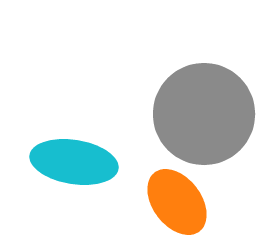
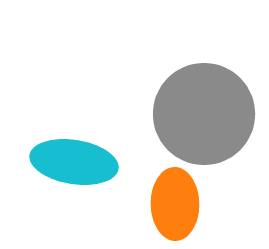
orange ellipse: moved 2 px left, 2 px down; rotated 36 degrees clockwise
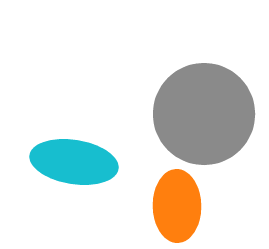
orange ellipse: moved 2 px right, 2 px down
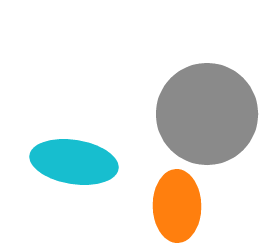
gray circle: moved 3 px right
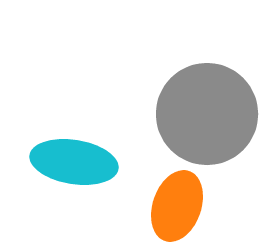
orange ellipse: rotated 20 degrees clockwise
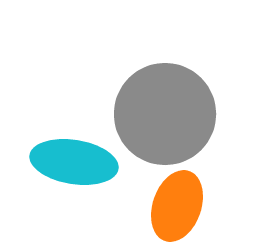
gray circle: moved 42 px left
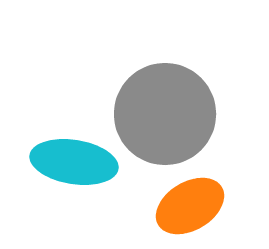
orange ellipse: moved 13 px right; rotated 40 degrees clockwise
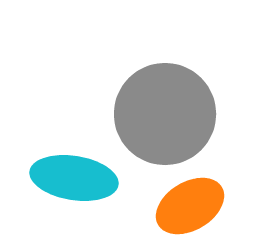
cyan ellipse: moved 16 px down
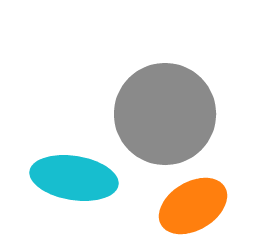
orange ellipse: moved 3 px right
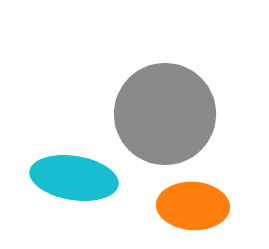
orange ellipse: rotated 34 degrees clockwise
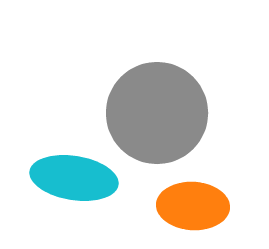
gray circle: moved 8 px left, 1 px up
